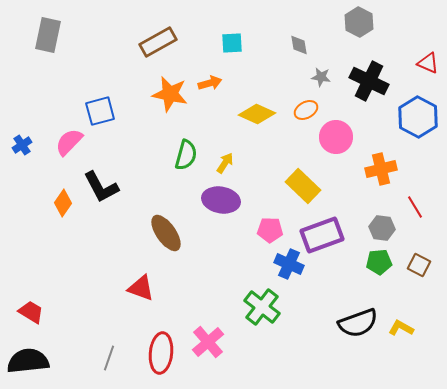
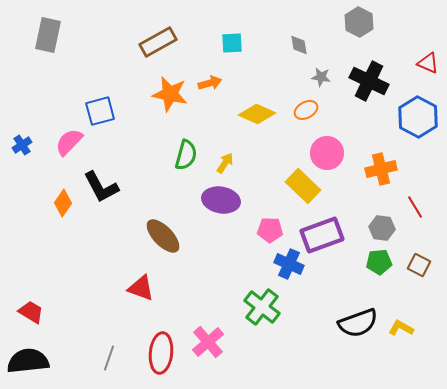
pink circle at (336, 137): moved 9 px left, 16 px down
brown ellipse at (166, 233): moved 3 px left, 3 px down; rotated 9 degrees counterclockwise
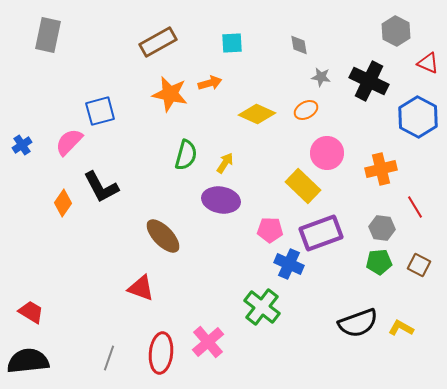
gray hexagon at (359, 22): moved 37 px right, 9 px down
purple rectangle at (322, 235): moved 1 px left, 2 px up
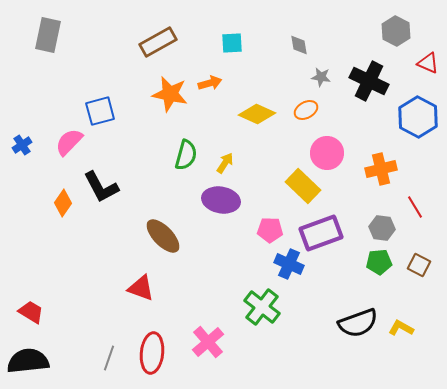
red ellipse at (161, 353): moved 9 px left
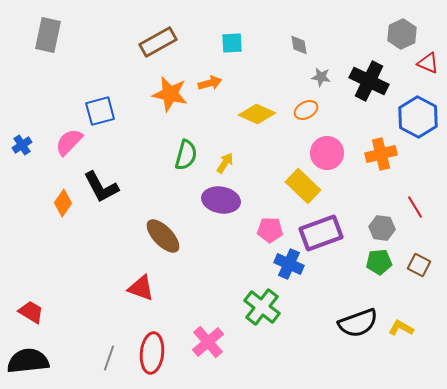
gray hexagon at (396, 31): moved 6 px right, 3 px down; rotated 8 degrees clockwise
orange cross at (381, 169): moved 15 px up
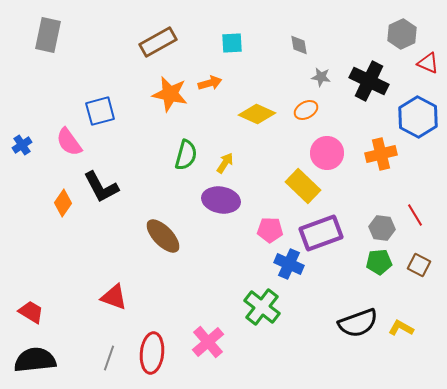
pink semicircle at (69, 142): rotated 80 degrees counterclockwise
red line at (415, 207): moved 8 px down
red triangle at (141, 288): moved 27 px left, 9 px down
black semicircle at (28, 361): moved 7 px right, 1 px up
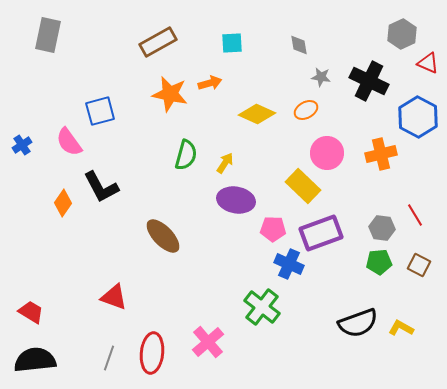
purple ellipse at (221, 200): moved 15 px right
pink pentagon at (270, 230): moved 3 px right, 1 px up
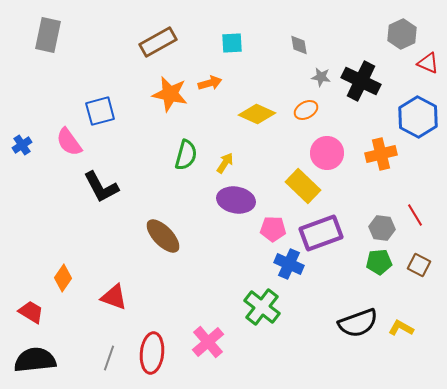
black cross at (369, 81): moved 8 px left
orange diamond at (63, 203): moved 75 px down
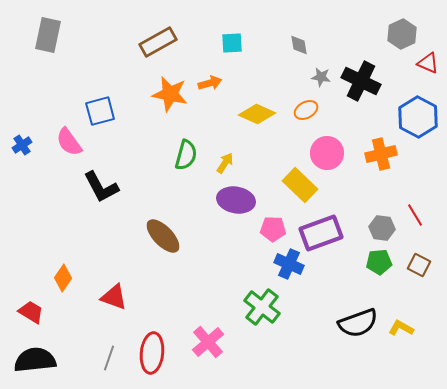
yellow rectangle at (303, 186): moved 3 px left, 1 px up
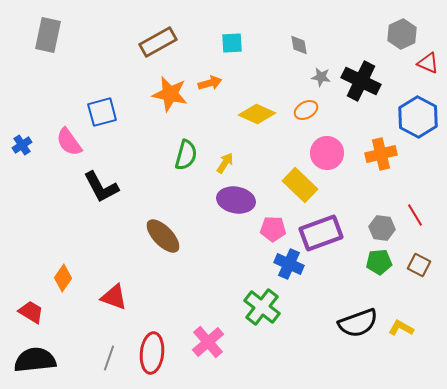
blue square at (100, 111): moved 2 px right, 1 px down
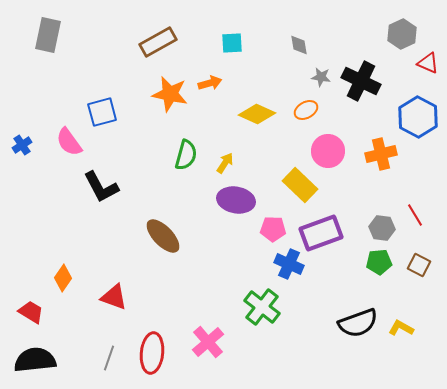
pink circle at (327, 153): moved 1 px right, 2 px up
